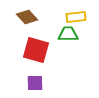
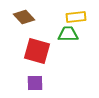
brown diamond: moved 3 px left
red square: moved 1 px right, 1 px down
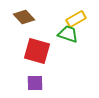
yellow rectangle: moved 2 px down; rotated 24 degrees counterclockwise
green trapezoid: rotated 20 degrees clockwise
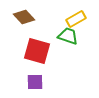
green trapezoid: moved 2 px down
purple square: moved 1 px up
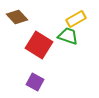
brown diamond: moved 7 px left
red square: moved 2 px right, 6 px up; rotated 16 degrees clockwise
purple square: rotated 30 degrees clockwise
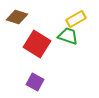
brown diamond: rotated 30 degrees counterclockwise
red square: moved 2 px left, 1 px up
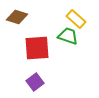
yellow rectangle: rotated 72 degrees clockwise
red square: moved 4 px down; rotated 36 degrees counterclockwise
purple square: rotated 24 degrees clockwise
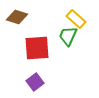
green trapezoid: rotated 85 degrees counterclockwise
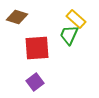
green trapezoid: moved 1 px right, 1 px up
